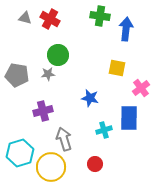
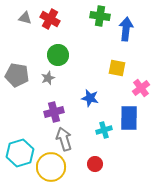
gray star: moved 4 px down; rotated 16 degrees counterclockwise
purple cross: moved 11 px right, 1 px down
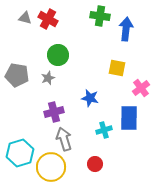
red cross: moved 2 px left
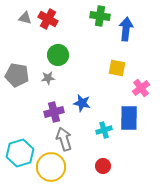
gray star: rotated 16 degrees clockwise
blue star: moved 8 px left, 5 px down
red circle: moved 8 px right, 2 px down
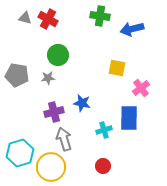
blue arrow: moved 6 px right; rotated 110 degrees counterclockwise
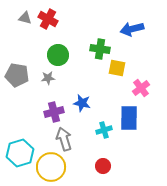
green cross: moved 33 px down
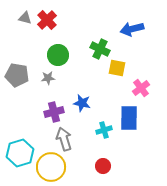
red cross: moved 1 px left, 1 px down; rotated 18 degrees clockwise
green cross: rotated 18 degrees clockwise
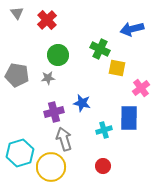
gray triangle: moved 8 px left, 5 px up; rotated 40 degrees clockwise
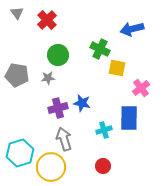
purple cross: moved 4 px right, 4 px up
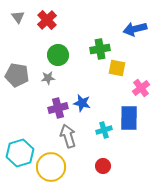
gray triangle: moved 1 px right, 4 px down
blue arrow: moved 3 px right
green cross: rotated 36 degrees counterclockwise
gray arrow: moved 4 px right, 3 px up
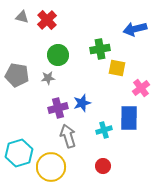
gray triangle: moved 4 px right; rotated 40 degrees counterclockwise
blue star: rotated 30 degrees counterclockwise
cyan hexagon: moved 1 px left
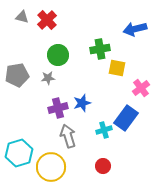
gray pentagon: rotated 20 degrees counterclockwise
blue rectangle: moved 3 px left; rotated 35 degrees clockwise
